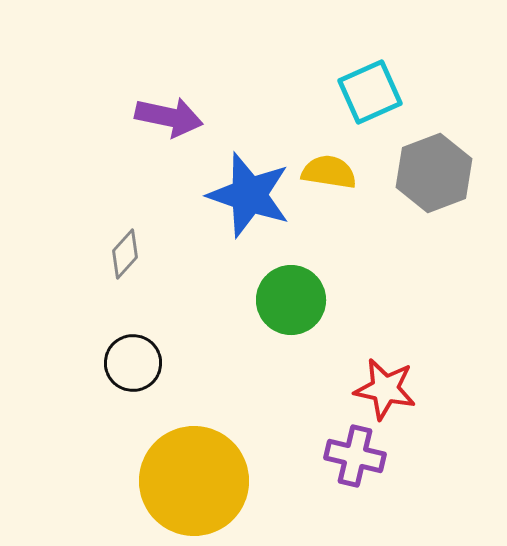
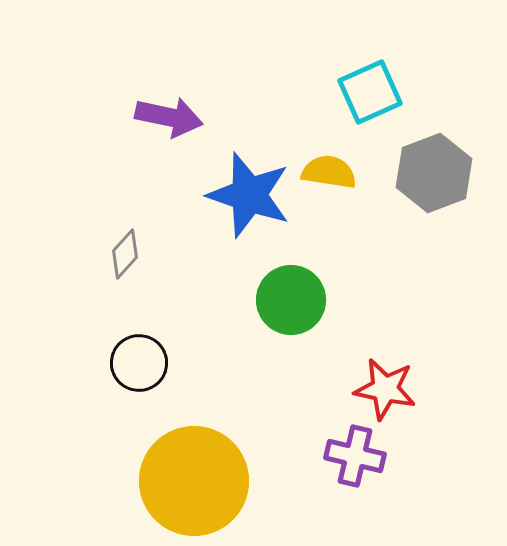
black circle: moved 6 px right
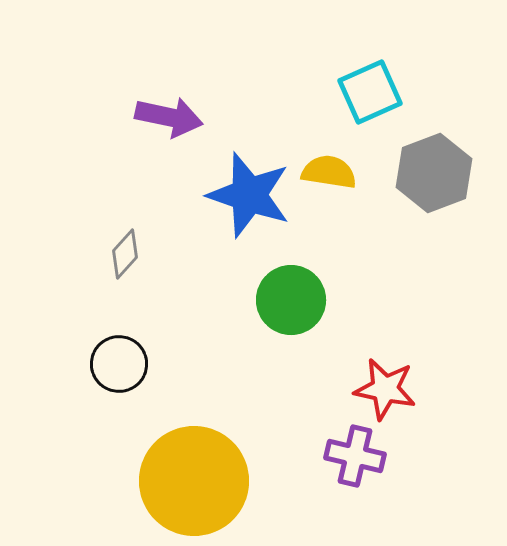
black circle: moved 20 px left, 1 px down
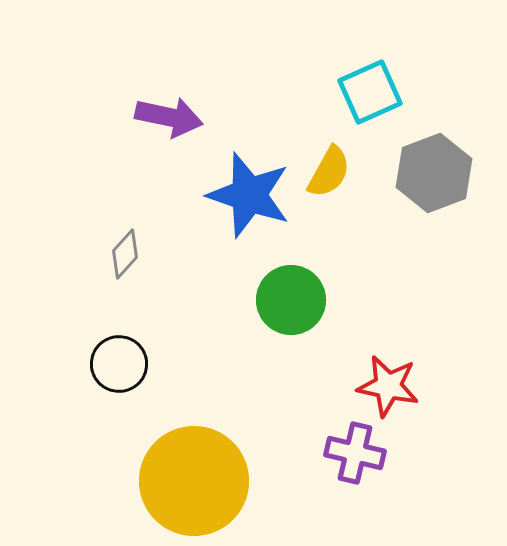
yellow semicircle: rotated 110 degrees clockwise
red star: moved 3 px right, 3 px up
purple cross: moved 3 px up
